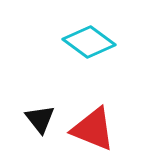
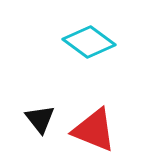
red triangle: moved 1 px right, 1 px down
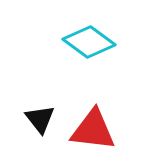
red triangle: moved 1 px left; rotated 15 degrees counterclockwise
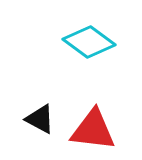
black triangle: rotated 24 degrees counterclockwise
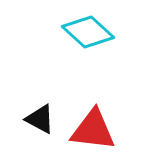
cyan diamond: moved 1 px left, 10 px up; rotated 6 degrees clockwise
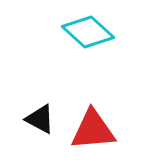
red triangle: rotated 12 degrees counterclockwise
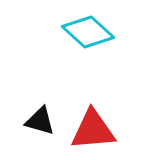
black triangle: moved 2 px down; rotated 12 degrees counterclockwise
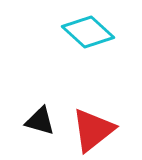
red triangle: rotated 33 degrees counterclockwise
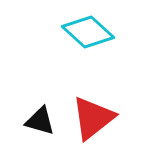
red triangle: moved 12 px up
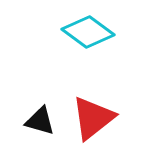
cyan diamond: rotated 6 degrees counterclockwise
